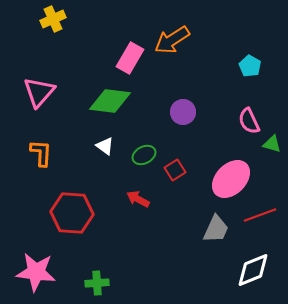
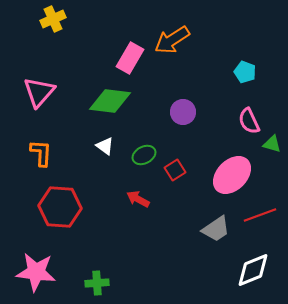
cyan pentagon: moved 5 px left, 6 px down; rotated 10 degrees counterclockwise
pink ellipse: moved 1 px right, 4 px up
red hexagon: moved 12 px left, 6 px up
gray trapezoid: rotated 32 degrees clockwise
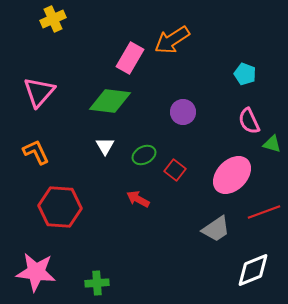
cyan pentagon: moved 2 px down
white triangle: rotated 24 degrees clockwise
orange L-shape: moved 5 px left, 1 px up; rotated 28 degrees counterclockwise
red square: rotated 20 degrees counterclockwise
red line: moved 4 px right, 3 px up
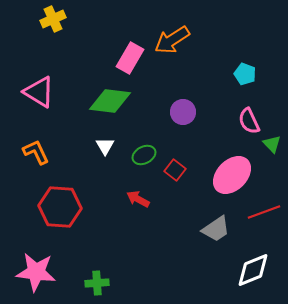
pink triangle: rotated 40 degrees counterclockwise
green triangle: rotated 30 degrees clockwise
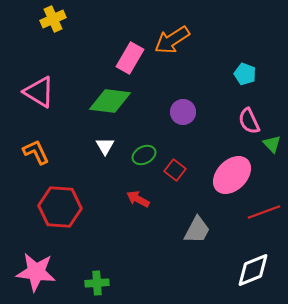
gray trapezoid: moved 19 px left, 1 px down; rotated 28 degrees counterclockwise
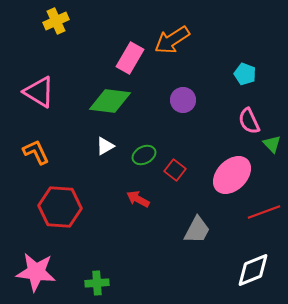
yellow cross: moved 3 px right, 2 px down
purple circle: moved 12 px up
white triangle: rotated 30 degrees clockwise
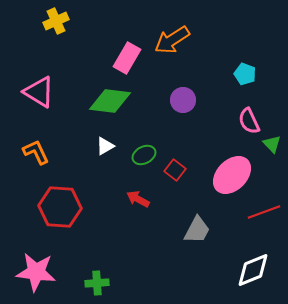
pink rectangle: moved 3 px left
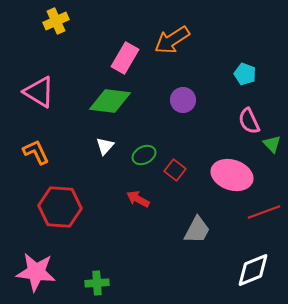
pink rectangle: moved 2 px left
white triangle: rotated 18 degrees counterclockwise
pink ellipse: rotated 63 degrees clockwise
